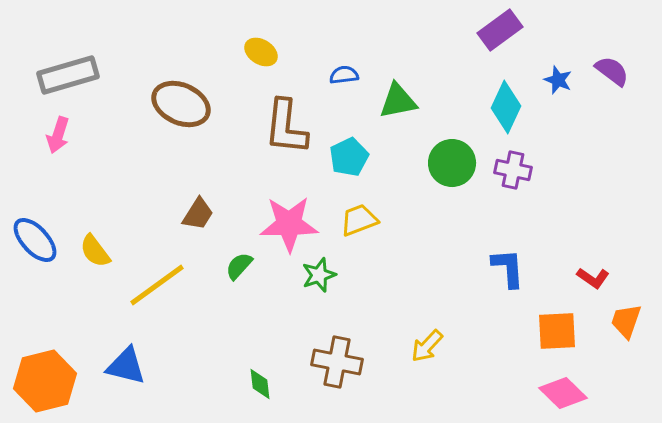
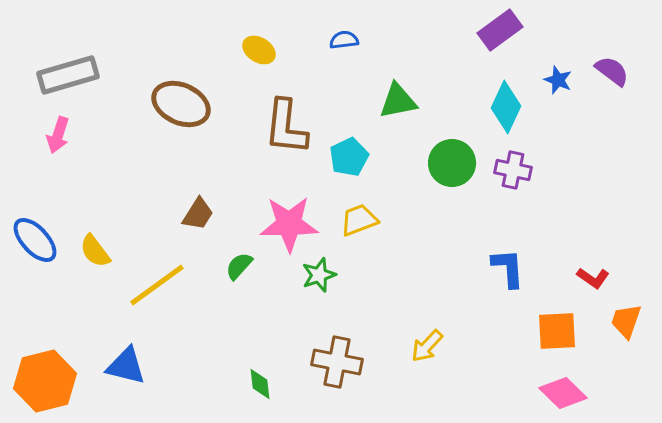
yellow ellipse: moved 2 px left, 2 px up
blue semicircle: moved 35 px up
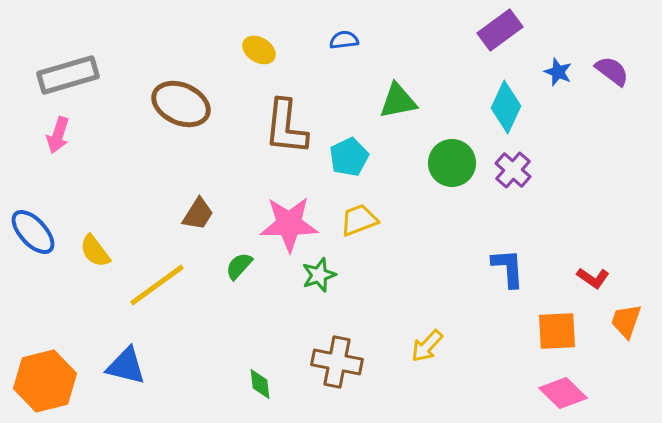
blue star: moved 8 px up
purple cross: rotated 30 degrees clockwise
blue ellipse: moved 2 px left, 8 px up
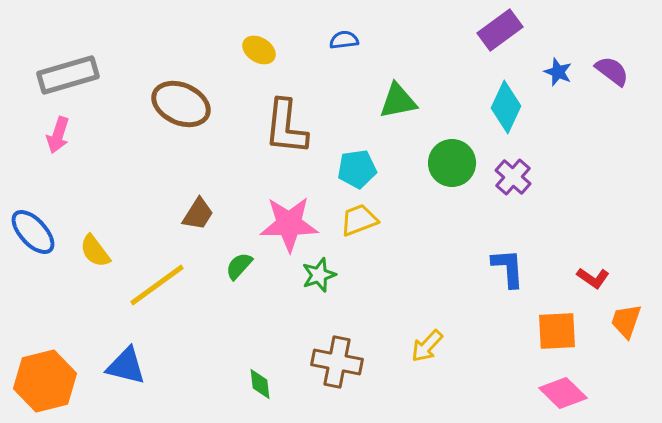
cyan pentagon: moved 8 px right, 12 px down; rotated 18 degrees clockwise
purple cross: moved 7 px down
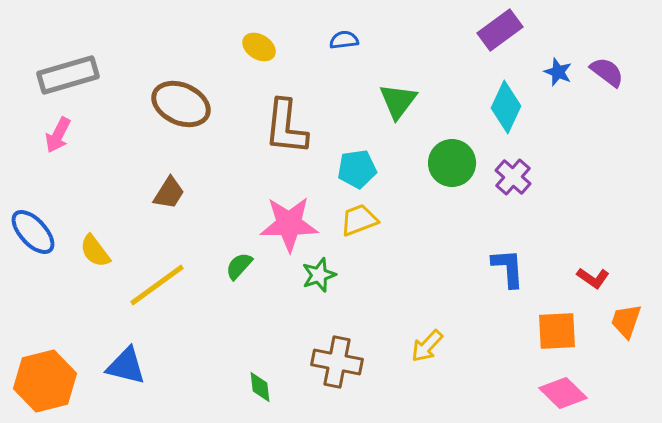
yellow ellipse: moved 3 px up
purple semicircle: moved 5 px left, 1 px down
green triangle: rotated 42 degrees counterclockwise
pink arrow: rotated 9 degrees clockwise
brown trapezoid: moved 29 px left, 21 px up
green diamond: moved 3 px down
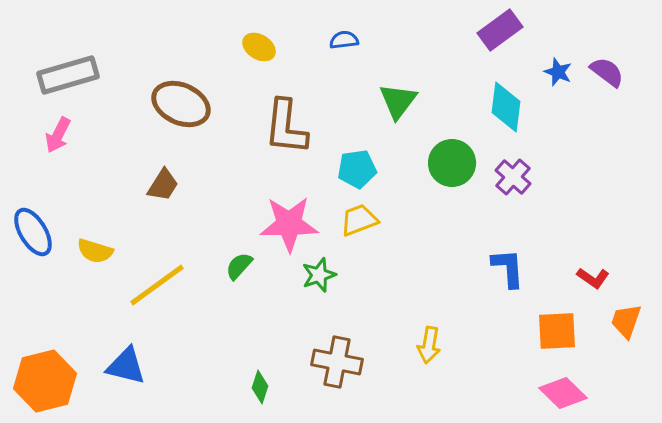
cyan diamond: rotated 18 degrees counterclockwise
brown trapezoid: moved 6 px left, 8 px up
blue ellipse: rotated 12 degrees clockwise
yellow semicircle: rotated 36 degrees counterclockwise
yellow arrow: moved 2 px right, 1 px up; rotated 33 degrees counterclockwise
green diamond: rotated 24 degrees clockwise
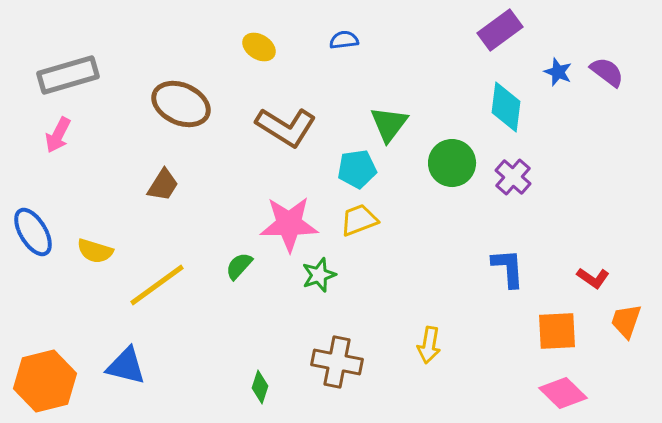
green triangle: moved 9 px left, 23 px down
brown L-shape: rotated 64 degrees counterclockwise
